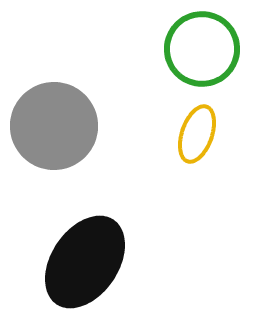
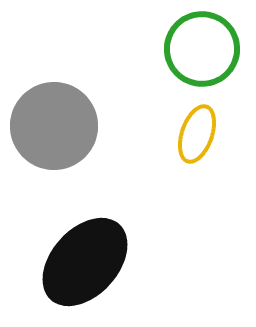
black ellipse: rotated 8 degrees clockwise
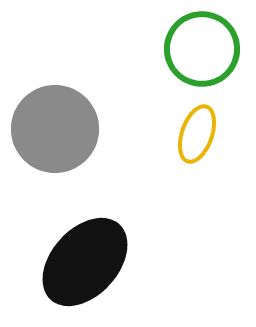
gray circle: moved 1 px right, 3 px down
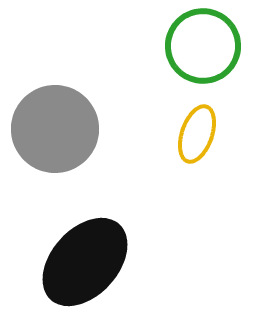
green circle: moved 1 px right, 3 px up
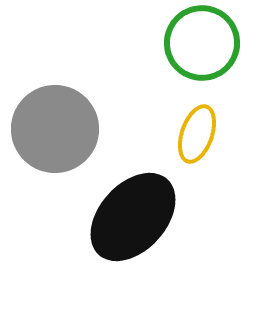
green circle: moved 1 px left, 3 px up
black ellipse: moved 48 px right, 45 px up
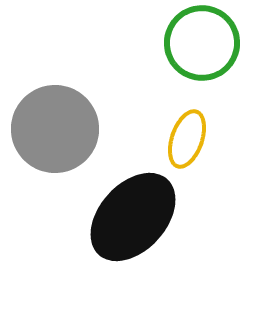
yellow ellipse: moved 10 px left, 5 px down
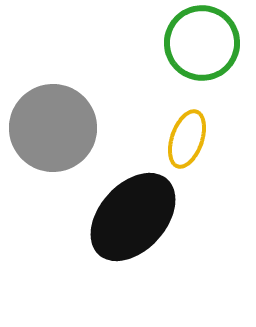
gray circle: moved 2 px left, 1 px up
